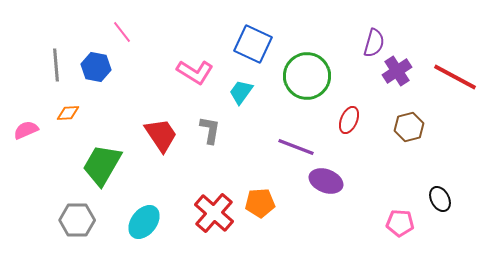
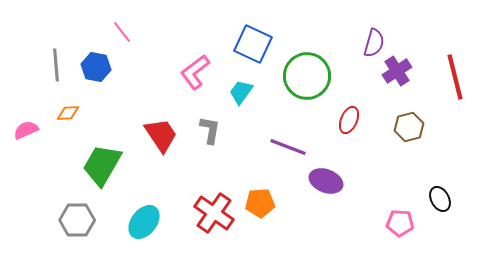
pink L-shape: rotated 111 degrees clockwise
red line: rotated 48 degrees clockwise
purple line: moved 8 px left
red cross: rotated 6 degrees counterclockwise
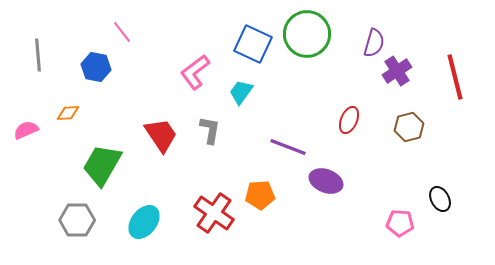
gray line: moved 18 px left, 10 px up
green circle: moved 42 px up
orange pentagon: moved 8 px up
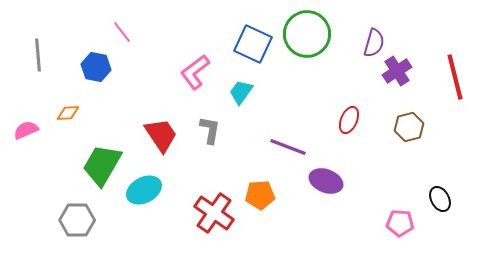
cyan ellipse: moved 32 px up; rotated 24 degrees clockwise
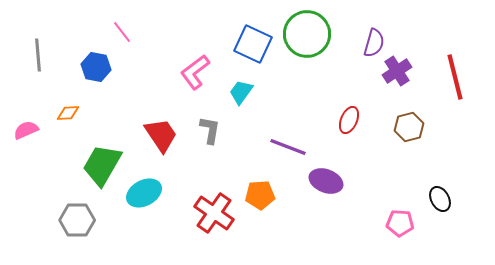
cyan ellipse: moved 3 px down
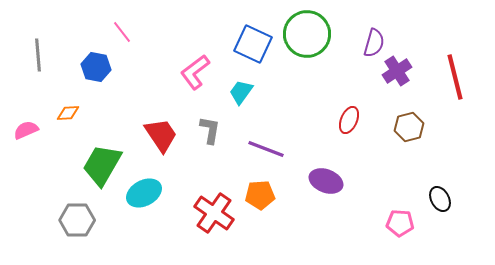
purple line: moved 22 px left, 2 px down
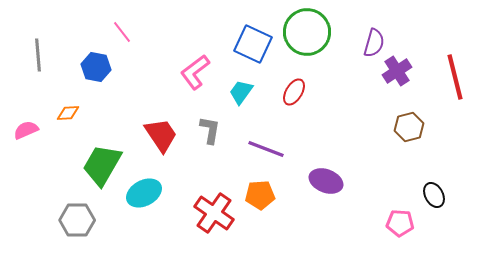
green circle: moved 2 px up
red ellipse: moved 55 px left, 28 px up; rotated 8 degrees clockwise
black ellipse: moved 6 px left, 4 px up
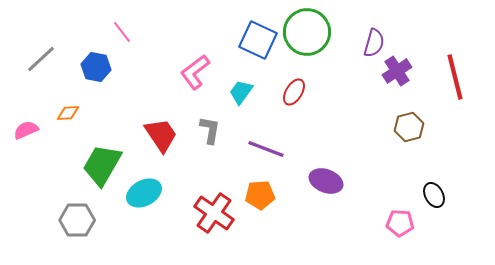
blue square: moved 5 px right, 4 px up
gray line: moved 3 px right, 4 px down; rotated 52 degrees clockwise
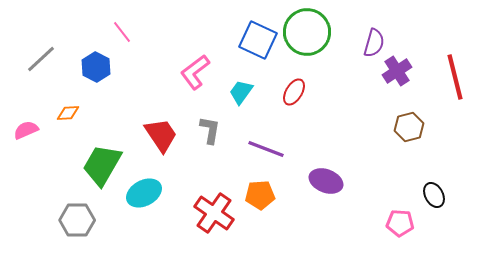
blue hexagon: rotated 16 degrees clockwise
